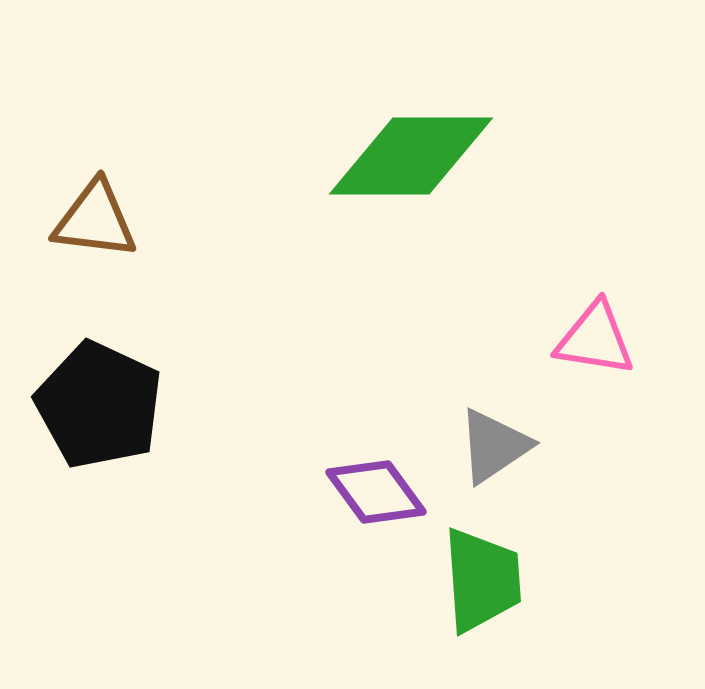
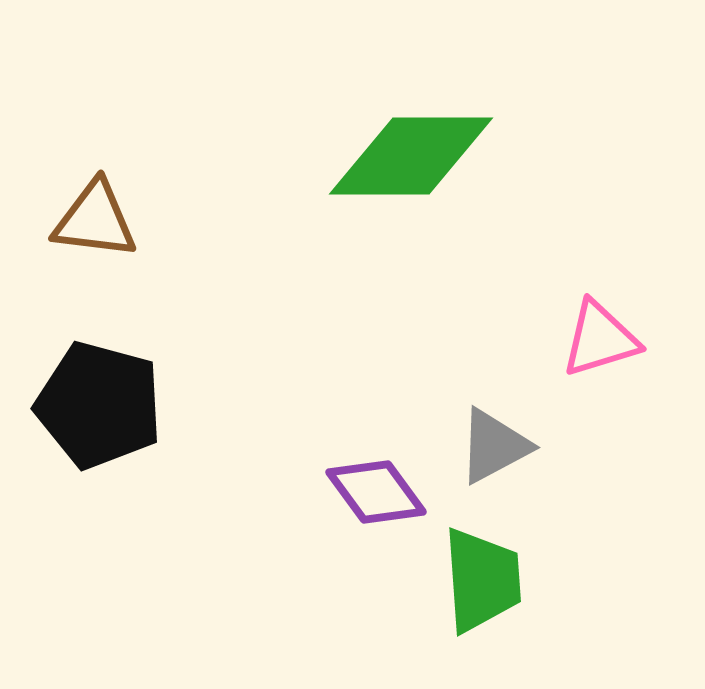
pink triangle: moved 5 px right; rotated 26 degrees counterclockwise
black pentagon: rotated 10 degrees counterclockwise
gray triangle: rotated 6 degrees clockwise
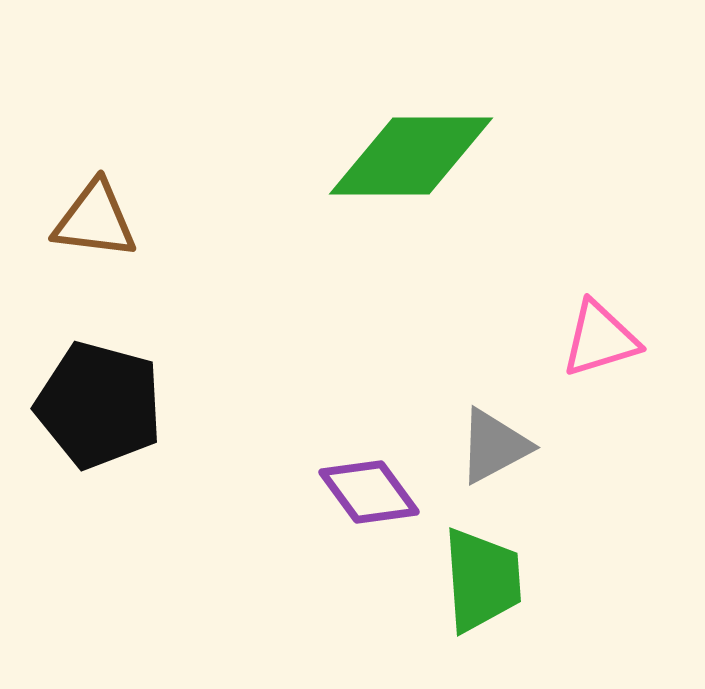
purple diamond: moved 7 px left
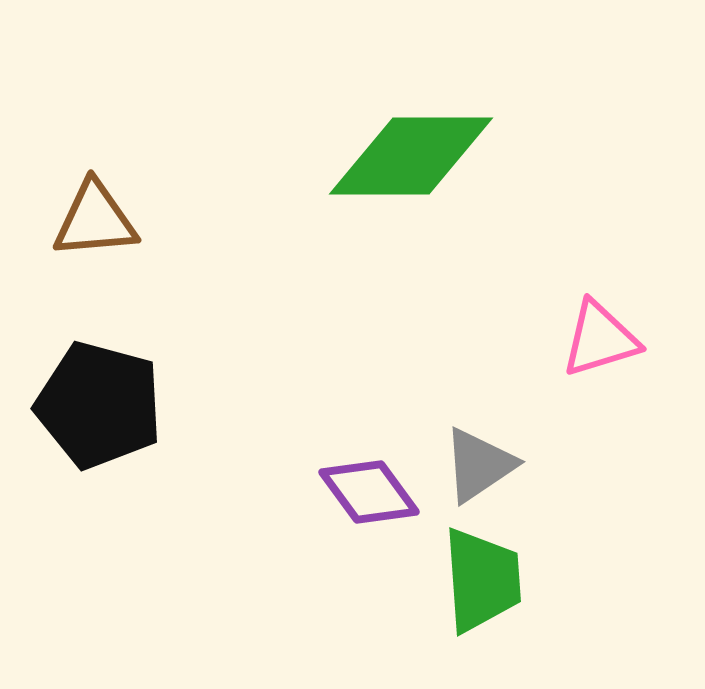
brown triangle: rotated 12 degrees counterclockwise
gray triangle: moved 15 px left, 19 px down; rotated 6 degrees counterclockwise
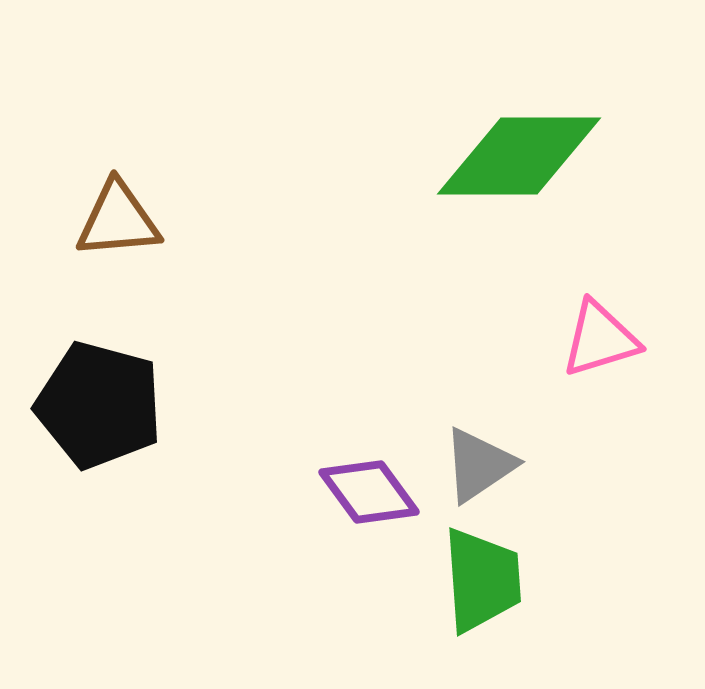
green diamond: moved 108 px right
brown triangle: moved 23 px right
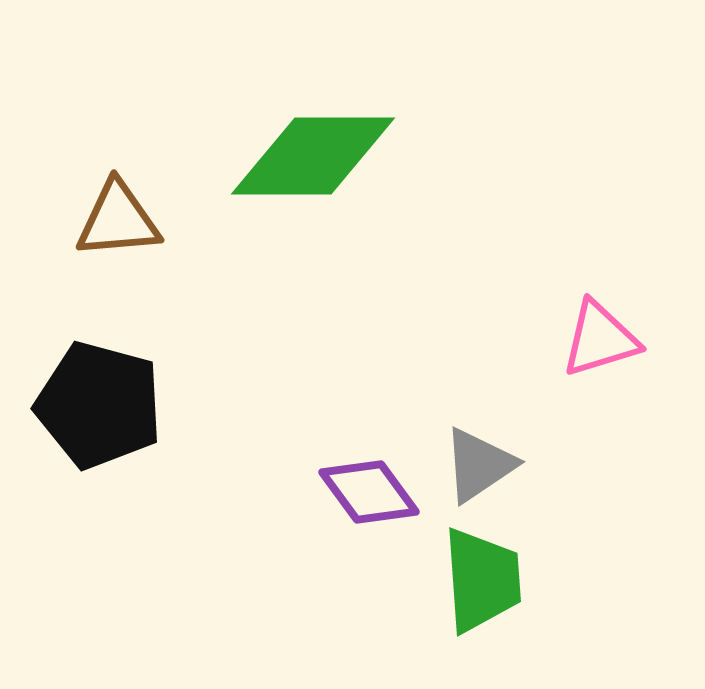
green diamond: moved 206 px left
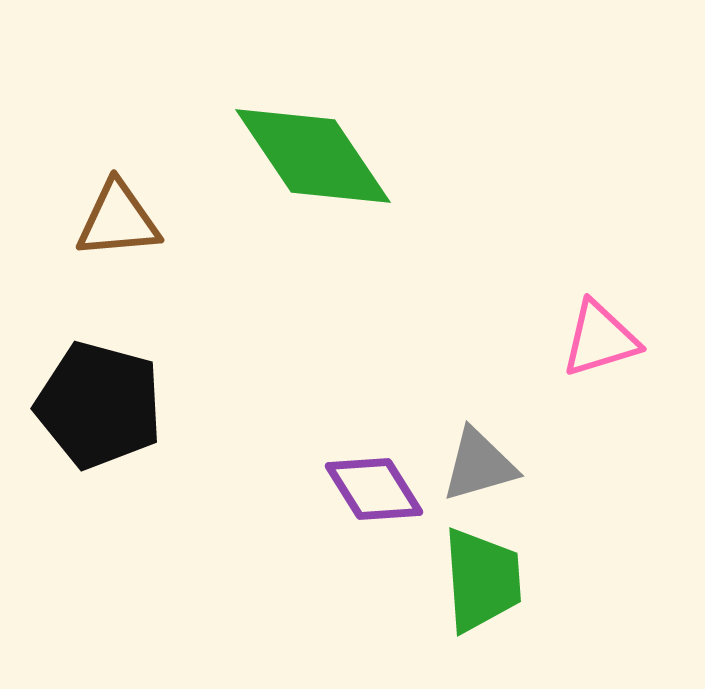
green diamond: rotated 56 degrees clockwise
gray triangle: rotated 18 degrees clockwise
purple diamond: moved 5 px right, 3 px up; rotated 4 degrees clockwise
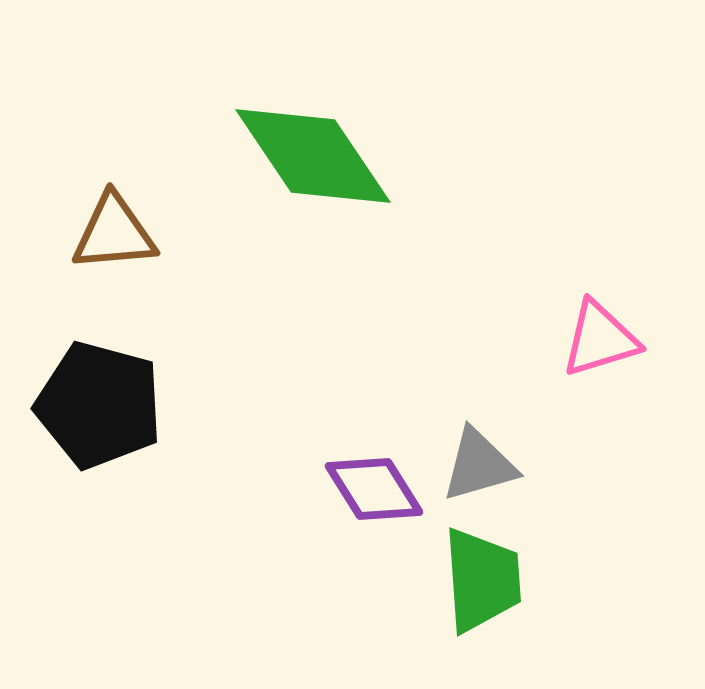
brown triangle: moved 4 px left, 13 px down
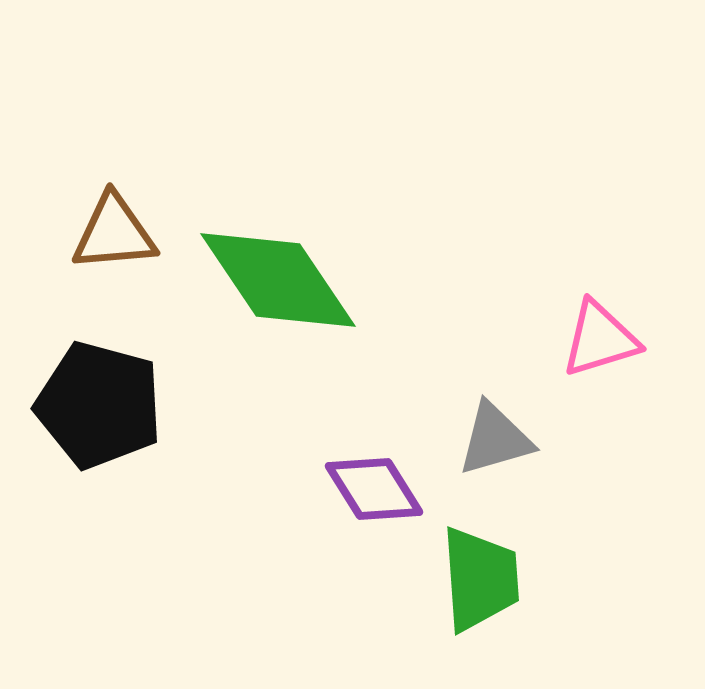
green diamond: moved 35 px left, 124 px down
gray triangle: moved 16 px right, 26 px up
green trapezoid: moved 2 px left, 1 px up
